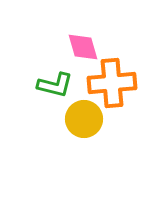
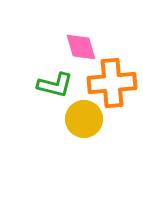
pink diamond: moved 2 px left
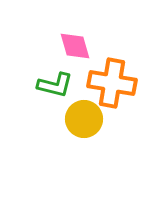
pink diamond: moved 6 px left, 1 px up
orange cross: rotated 15 degrees clockwise
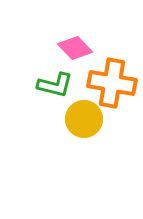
pink diamond: moved 2 px down; rotated 28 degrees counterclockwise
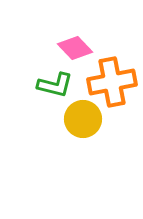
orange cross: moved 1 px up; rotated 21 degrees counterclockwise
yellow circle: moved 1 px left
